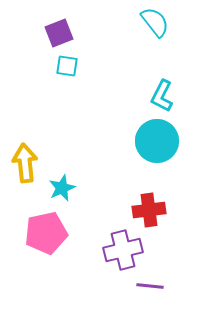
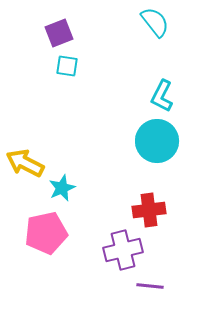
yellow arrow: rotated 57 degrees counterclockwise
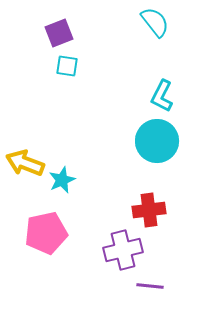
yellow arrow: rotated 6 degrees counterclockwise
cyan star: moved 8 px up
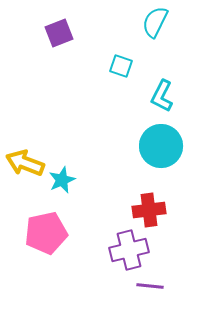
cyan semicircle: rotated 116 degrees counterclockwise
cyan square: moved 54 px right; rotated 10 degrees clockwise
cyan circle: moved 4 px right, 5 px down
purple cross: moved 6 px right
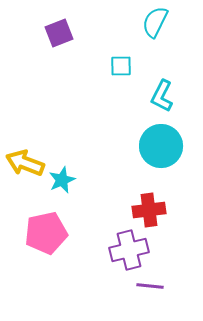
cyan square: rotated 20 degrees counterclockwise
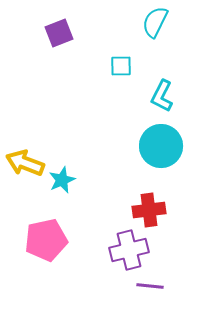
pink pentagon: moved 7 px down
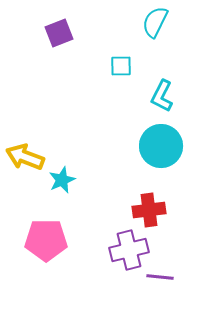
yellow arrow: moved 6 px up
pink pentagon: rotated 12 degrees clockwise
purple line: moved 10 px right, 9 px up
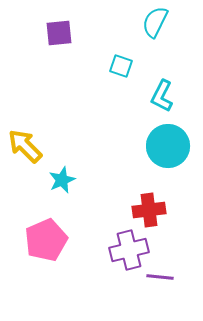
purple square: rotated 16 degrees clockwise
cyan square: rotated 20 degrees clockwise
cyan circle: moved 7 px right
yellow arrow: moved 11 px up; rotated 24 degrees clockwise
pink pentagon: rotated 24 degrees counterclockwise
